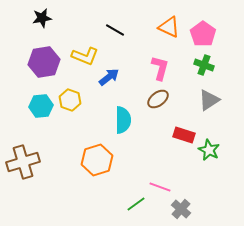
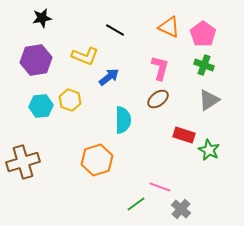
purple hexagon: moved 8 px left, 2 px up
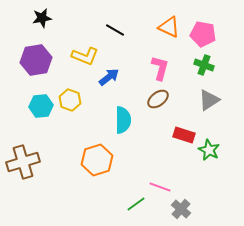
pink pentagon: rotated 25 degrees counterclockwise
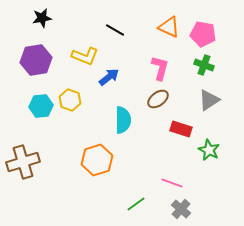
red rectangle: moved 3 px left, 6 px up
pink line: moved 12 px right, 4 px up
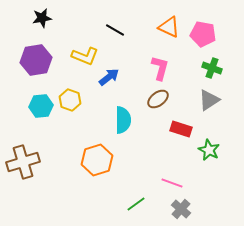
green cross: moved 8 px right, 3 px down
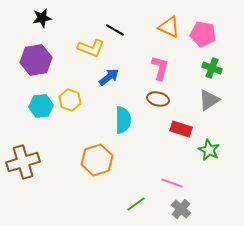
yellow L-shape: moved 6 px right, 8 px up
brown ellipse: rotated 50 degrees clockwise
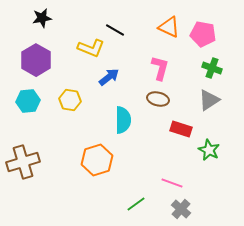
purple hexagon: rotated 20 degrees counterclockwise
yellow hexagon: rotated 10 degrees counterclockwise
cyan hexagon: moved 13 px left, 5 px up
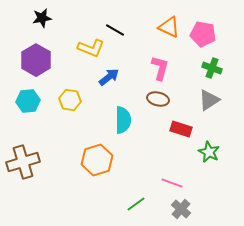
green star: moved 2 px down
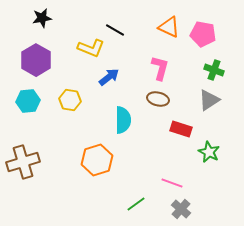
green cross: moved 2 px right, 2 px down
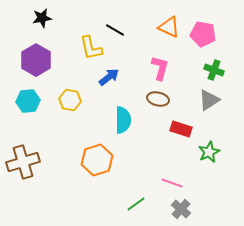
yellow L-shape: rotated 56 degrees clockwise
green star: rotated 20 degrees clockwise
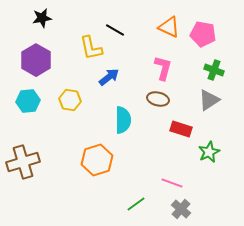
pink L-shape: moved 3 px right
